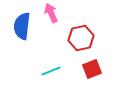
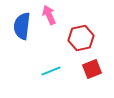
pink arrow: moved 2 px left, 2 px down
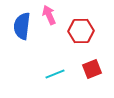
red hexagon: moved 7 px up; rotated 10 degrees clockwise
cyan line: moved 4 px right, 3 px down
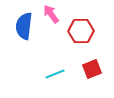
pink arrow: moved 2 px right, 1 px up; rotated 12 degrees counterclockwise
blue semicircle: moved 2 px right
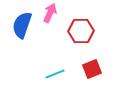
pink arrow: moved 1 px left, 1 px up; rotated 60 degrees clockwise
blue semicircle: moved 2 px left, 1 px up; rotated 12 degrees clockwise
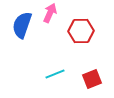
red square: moved 10 px down
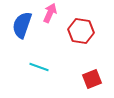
red hexagon: rotated 10 degrees clockwise
cyan line: moved 16 px left, 7 px up; rotated 42 degrees clockwise
